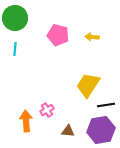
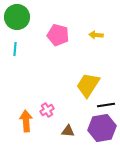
green circle: moved 2 px right, 1 px up
yellow arrow: moved 4 px right, 2 px up
purple hexagon: moved 1 px right, 2 px up
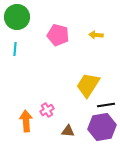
purple hexagon: moved 1 px up
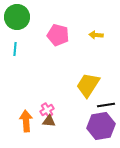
purple hexagon: moved 1 px left, 1 px up
brown triangle: moved 19 px left, 10 px up
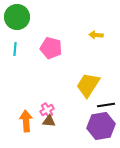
pink pentagon: moved 7 px left, 13 px down
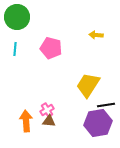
purple hexagon: moved 3 px left, 3 px up
